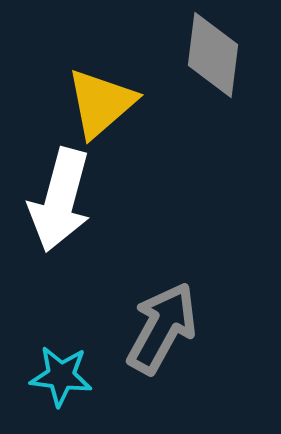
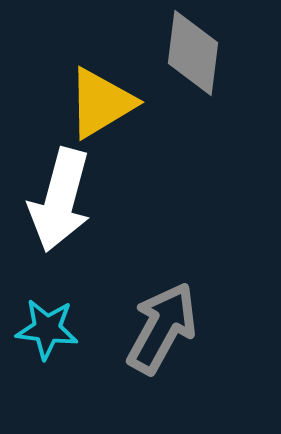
gray diamond: moved 20 px left, 2 px up
yellow triangle: rotated 10 degrees clockwise
cyan star: moved 14 px left, 47 px up
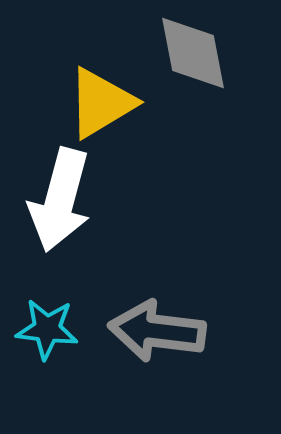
gray diamond: rotated 18 degrees counterclockwise
gray arrow: moved 5 px left, 3 px down; rotated 112 degrees counterclockwise
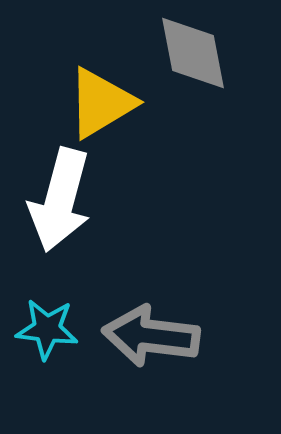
gray arrow: moved 6 px left, 5 px down
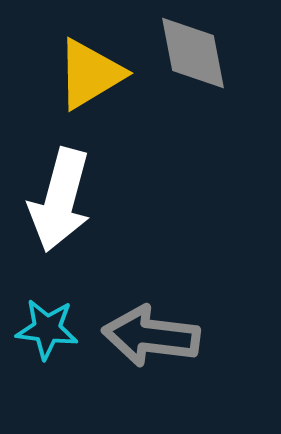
yellow triangle: moved 11 px left, 29 px up
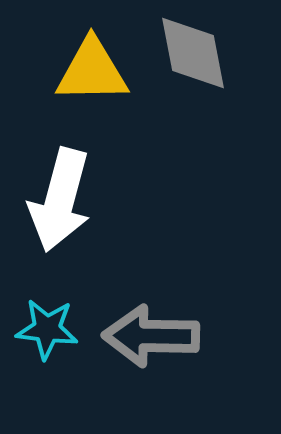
yellow triangle: moved 2 px right, 3 px up; rotated 30 degrees clockwise
gray arrow: rotated 6 degrees counterclockwise
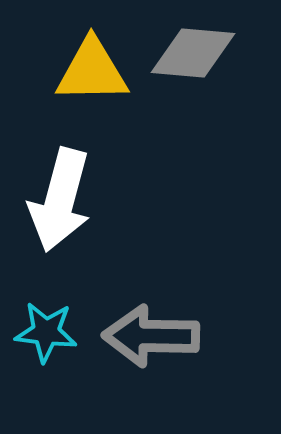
gray diamond: rotated 74 degrees counterclockwise
cyan star: moved 1 px left, 3 px down
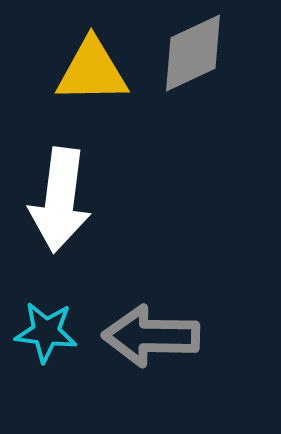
gray diamond: rotated 30 degrees counterclockwise
white arrow: rotated 8 degrees counterclockwise
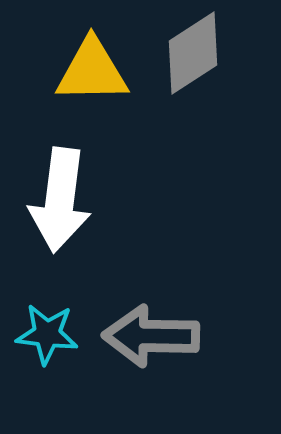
gray diamond: rotated 8 degrees counterclockwise
cyan star: moved 1 px right, 2 px down
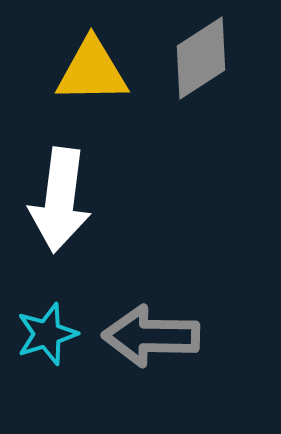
gray diamond: moved 8 px right, 5 px down
cyan star: rotated 24 degrees counterclockwise
